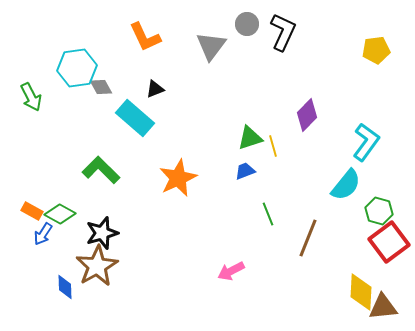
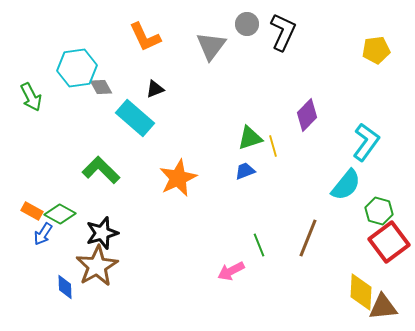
green line: moved 9 px left, 31 px down
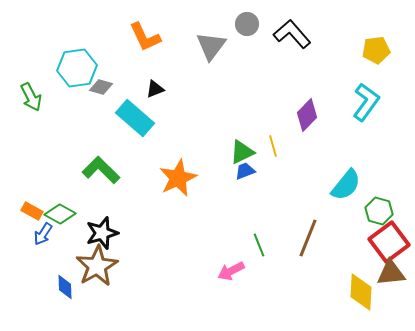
black L-shape: moved 9 px right, 2 px down; rotated 66 degrees counterclockwise
gray diamond: rotated 45 degrees counterclockwise
green triangle: moved 8 px left, 14 px down; rotated 8 degrees counterclockwise
cyan L-shape: moved 40 px up
brown triangle: moved 8 px right, 34 px up
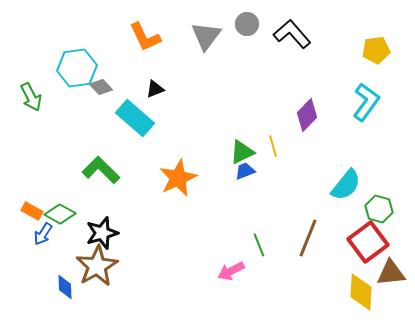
gray triangle: moved 5 px left, 10 px up
gray diamond: rotated 30 degrees clockwise
green hexagon: moved 2 px up
red square: moved 21 px left
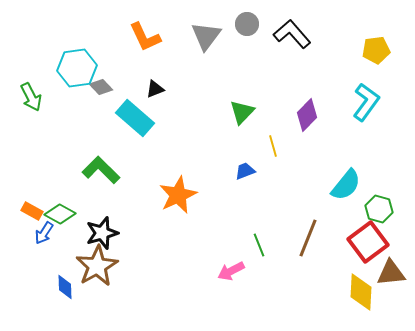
green triangle: moved 40 px up; rotated 20 degrees counterclockwise
orange star: moved 17 px down
blue arrow: moved 1 px right, 1 px up
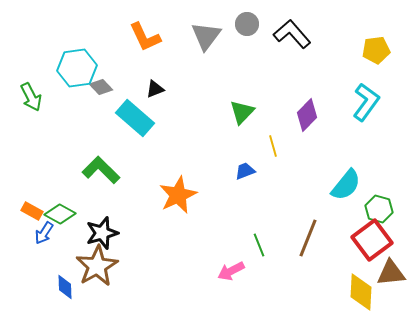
red square: moved 4 px right, 2 px up
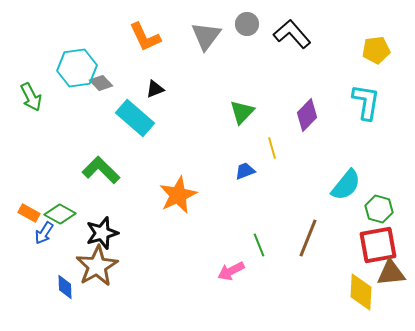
gray diamond: moved 4 px up
cyan L-shape: rotated 27 degrees counterclockwise
yellow line: moved 1 px left, 2 px down
orange rectangle: moved 3 px left, 2 px down
red square: moved 6 px right, 5 px down; rotated 27 degrees clockwise
